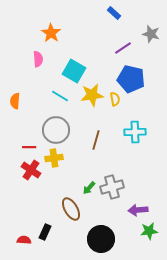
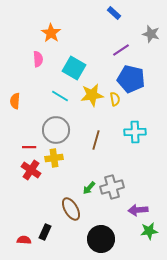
purple line: moved 2 px left, 2 px down
cyan square: moved 3 px up
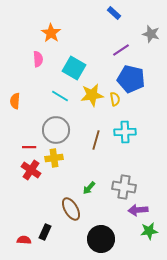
cyan cross: moved 10 px left
gray cross: moved 12 px right; rotated 25 degrees clockwise
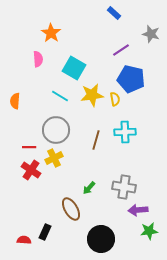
yellow cross: rotated 18 degrees counterclockwise
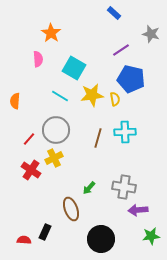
brown line: moved 2 px right, 2 px up
red line: moved 8 px up; rotated 48 degrees counterclockwise
brown ellipse: rotated 10 degrees clockwise
green star: moved 2 px right, 5 px down
